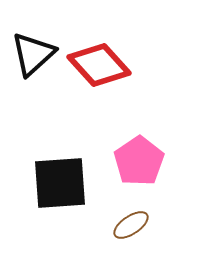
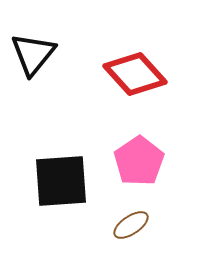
black triangle: rotated 9 degrees counterclockwise
red diamond: moved 36 px right, 9 px down
black square: moved 1 px right, 2 px up
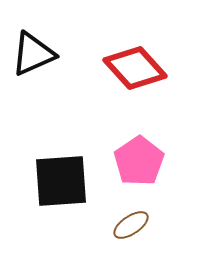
black triangle: rotated 27 degrees clockwise
red diamond: moved 6 px up
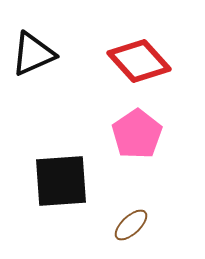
red diamond: moved 4 px right, 7 px up
pink pentagon: moved 2 px left, 27 px up
brown ellipse: rotated 9 degrees counterclockwise
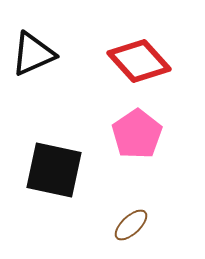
black square: moved 7 px left, 11 px up; rotated 16 degrees clockwise
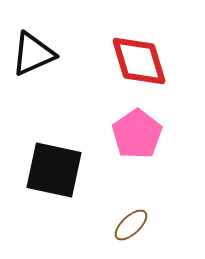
red diamond: rotated 26 degrees clockwise
